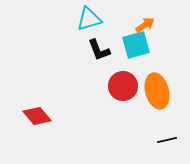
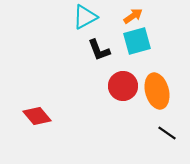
cyan triangle: moved 4 px left, 2 px up; rotated 12 degrees counterclockwise
orange arrow: moved 12 px left, 9 px up
cyan square: moved 1 px right, 4 px up
black line: moved 7 px up; rotated 48 degrees clockwise
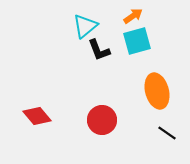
cyan triangle: moved 9 px down; rotated 12 degrees counterclockwise
red circle: moved 21 px left, 34 px down
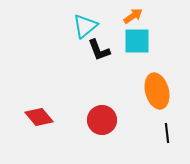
cyan square: rotated 16 degrees clockwise
red diamond: moved 2 px right, 1 px down
black line: rotated 48 degrees clockwise
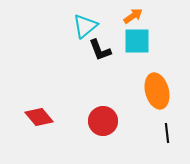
black L-shape: moved 1 px right
red circle: moved 1 px right, 1 px down
